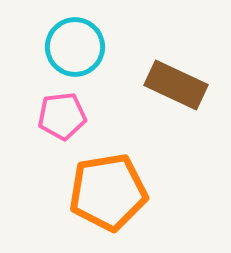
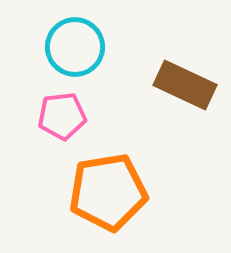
brown rectangle: moved 9 px right
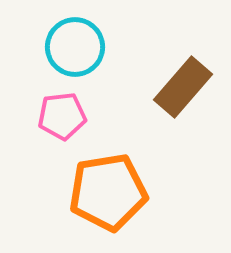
brown rectangle: moved 2 px left, 2 px down; rotated 74 degrees counterclockwise
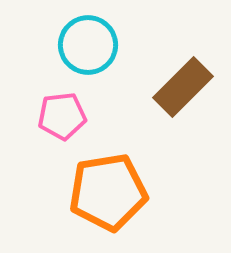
cyan circle: moved 13 px right, 2 px up
brown rectangle: rotated 4 degrees clockwise
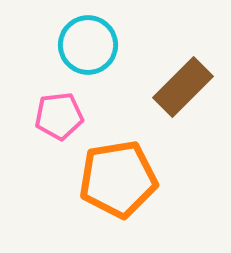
pink pentagon: moved 3 px left
orange pentagon: moved 10 px right, 13 px up
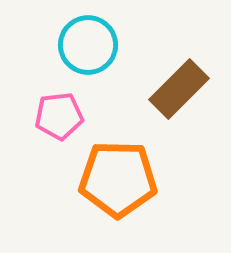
brown rectangle: moved 4 px left, 2 px down
orange pentagon: rotated 10 degrees clockwise
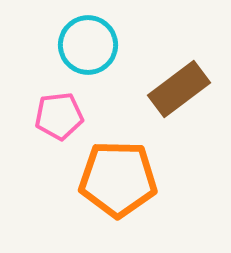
brown rectangle: rotated 8 degrees clockwise
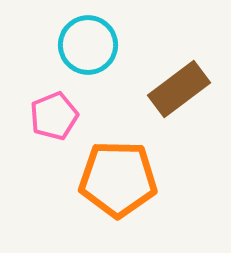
pink pentagon: moved 5 px left; rotated 15 degrees counterclockwise
